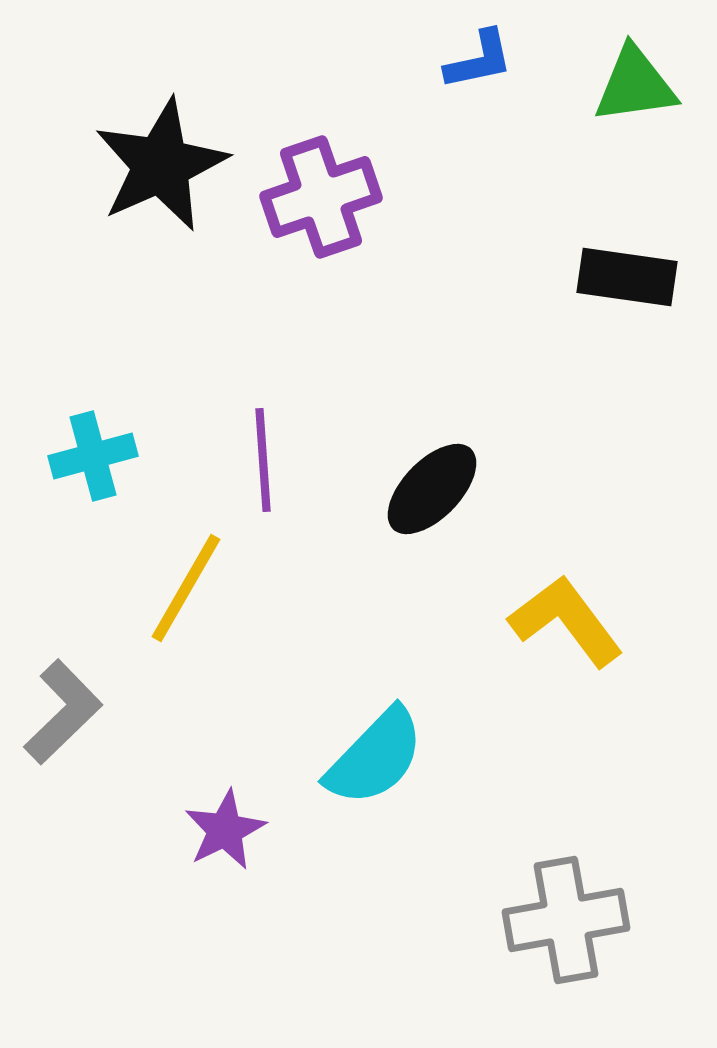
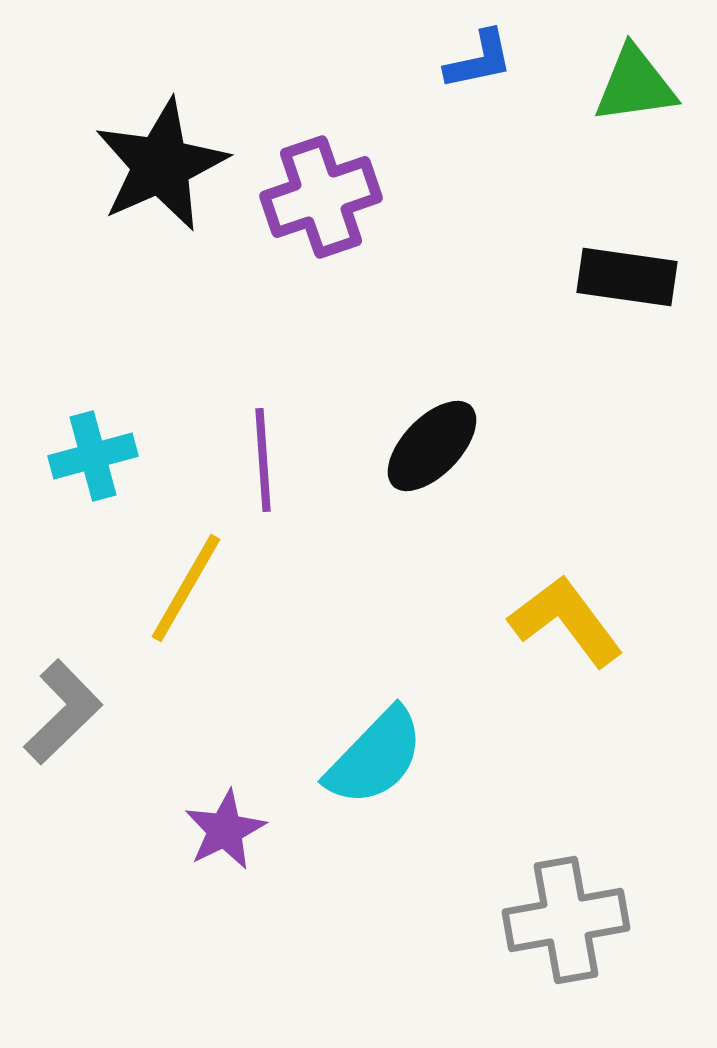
black ellipse: moved 43 px up
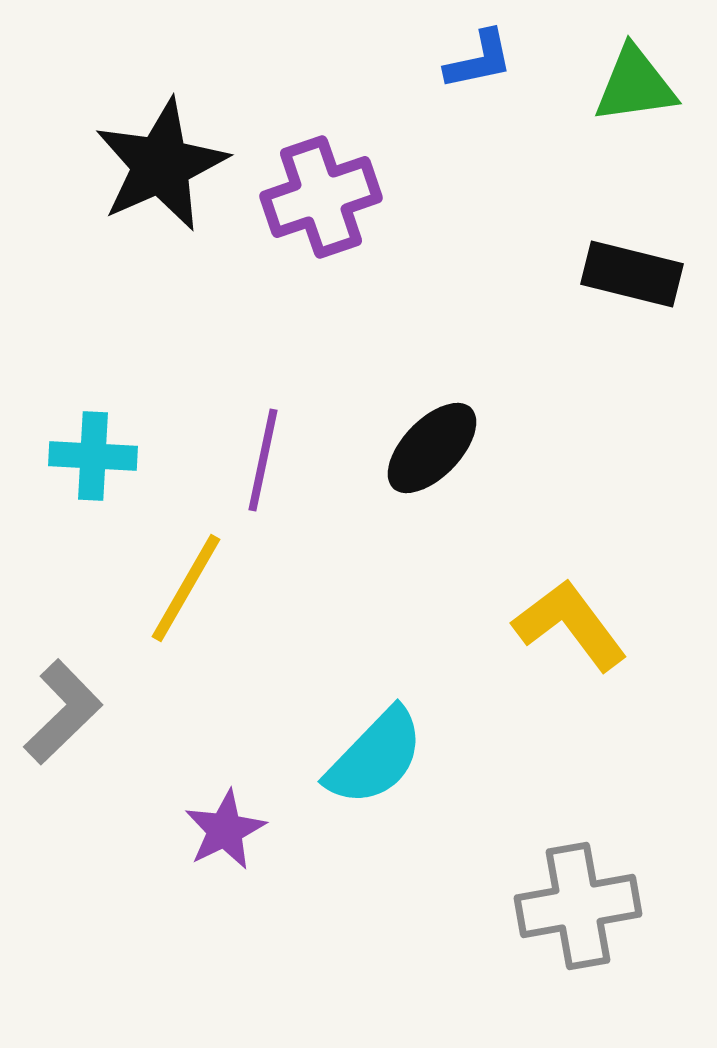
black rectangle: moved 5 px right, 3 px up; rotated 6 degrees clockwise
black ellipse: moved 2 px down
cyan cross: rotated 18 degrees clockwise
purple line: rotated 16 degrees clockwise
yellow L-shape: moved 4 px right, 4 px down
gray cross: moved 12 px right, 14 px up
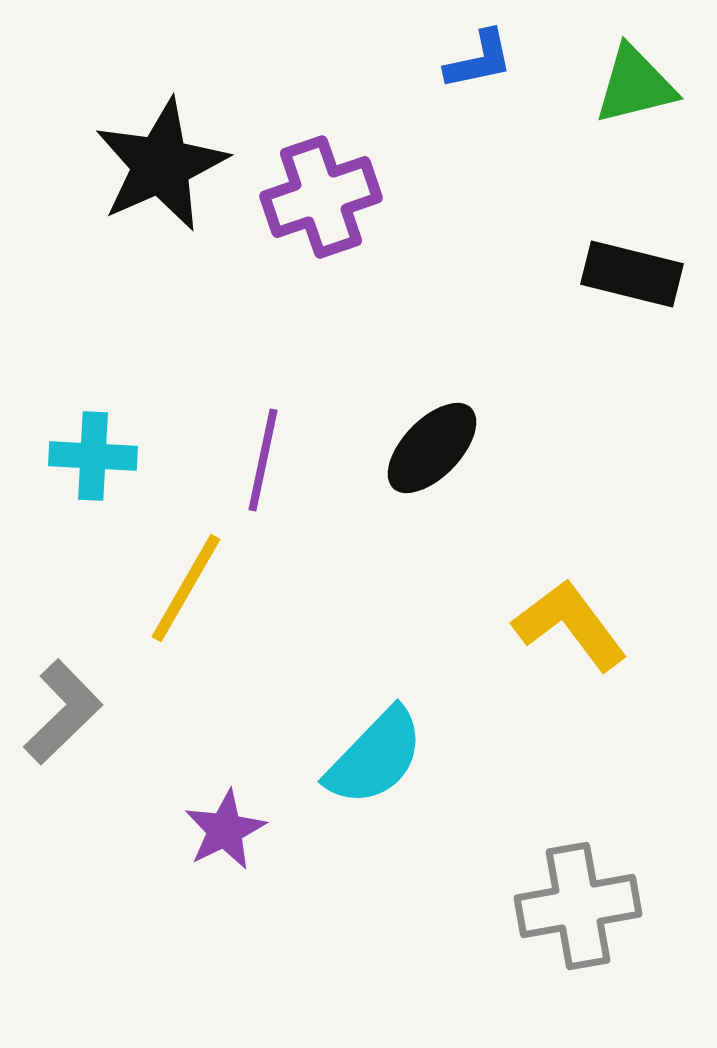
green triangle: rotated 6 degrees counterclockwise
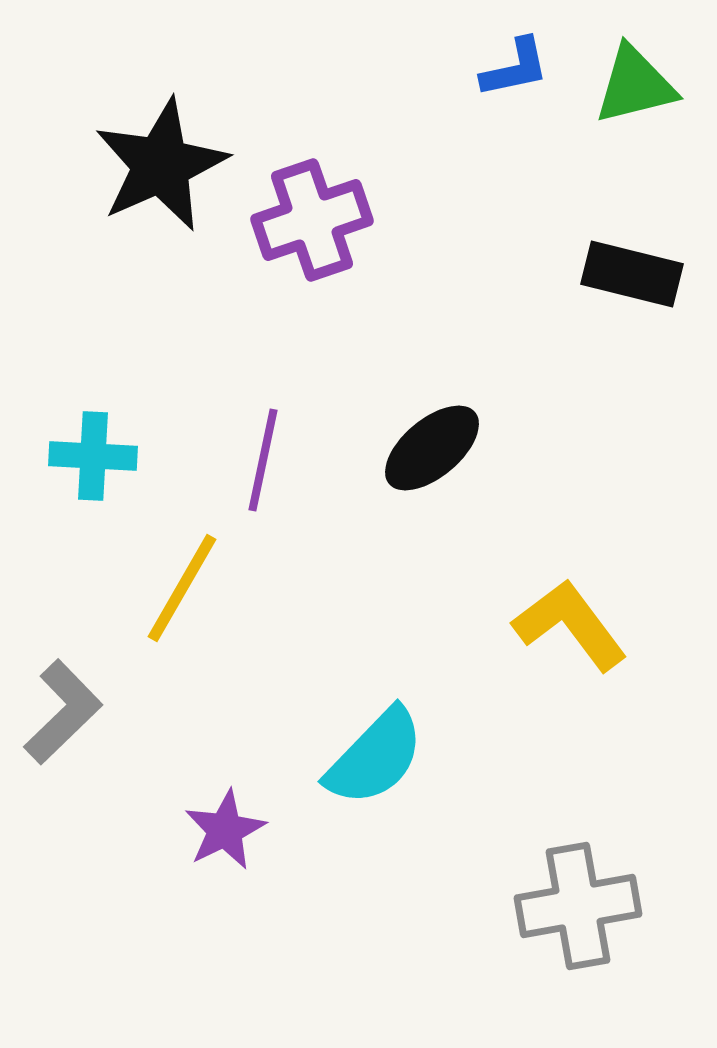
blue L-shape: moved 36 px right, 8 px down
purple cross: moved 9 px left, 23 px down
black ellipse: rotated 6 degrees clockwise
yellow line: moved 4 px left
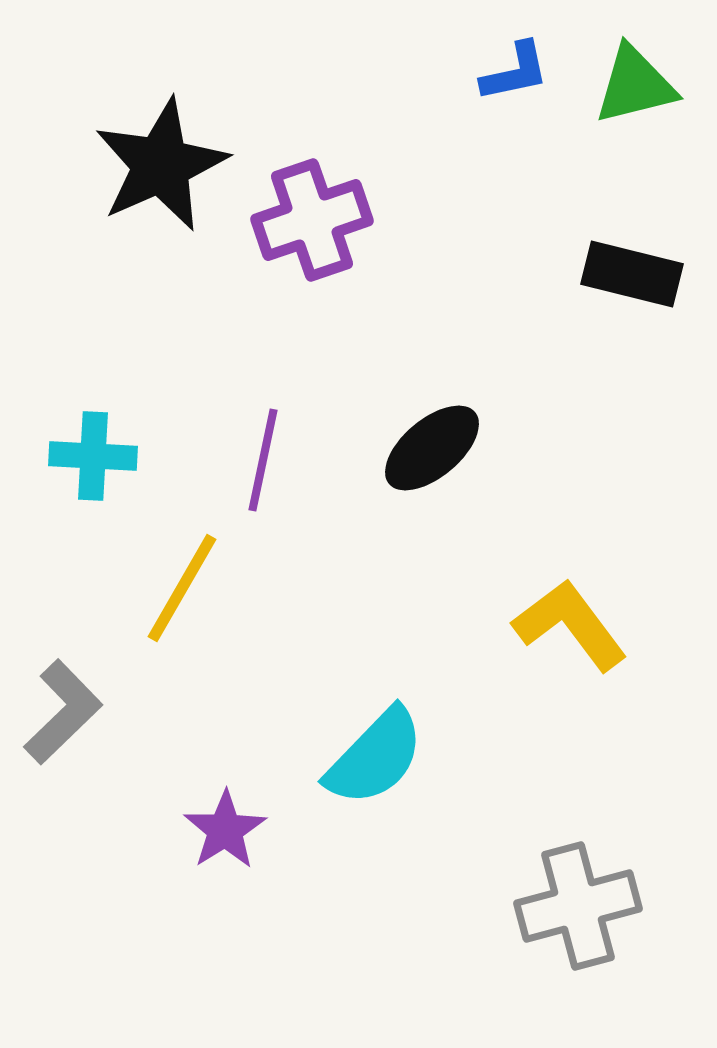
blue L-shape: moved 4 px down
purple star: rotated 6 degrees counterclockwise
gray cross: rotated 5 degrees counterclockwise
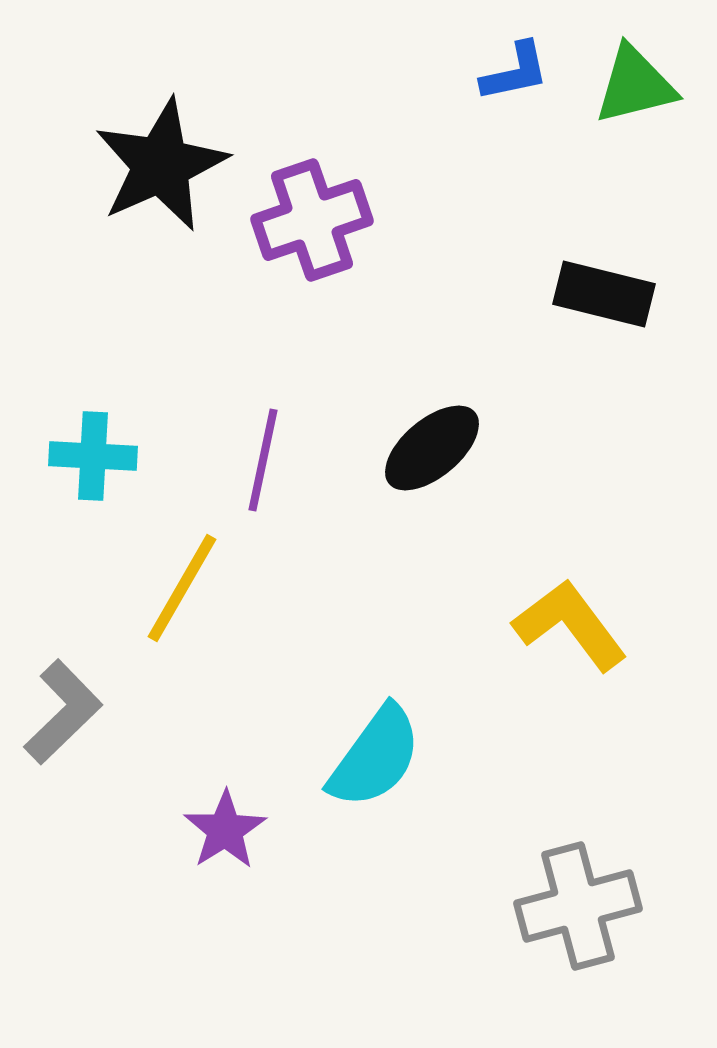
black rectangle: moved 28 px left, 20 px down
cyan semicircle: rotated 8 degrees counterclockwise
